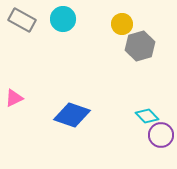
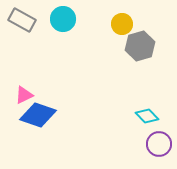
pink triangle: moved 10 px right, 3 px up
blue diamond: moved 34 px left
purple circle: moved 2 px left, 9 px down
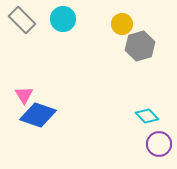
gray rectangle: rotated 16 degrees clockwise
pink triangle: rotated 36 degrees counterclockwise
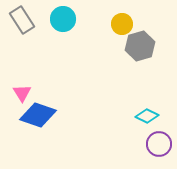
gray rectangle: rotated 12 degrees clockwise
pink triangle: moved 2 px left, 2 px up
cyan diamond: rotated 20 degrees counterclockwise
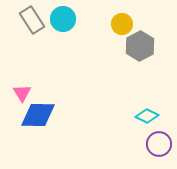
gray rectangle: moved 10 px right
gray hexagon: rotated 12 degrees counterclockwise
blue diamond: rotated 18 degrees counterclockwise
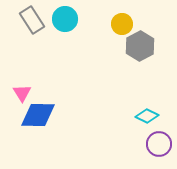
cyan circle: moved 2 px right
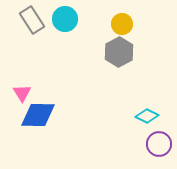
gray hexagon: moved 21 px left, 6 px down
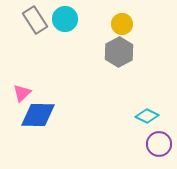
gray rectangle: moved 3 px right
pink triangle: rotated 18 degrees clockwise
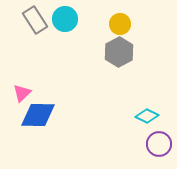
yellow circle: moved 2 px left
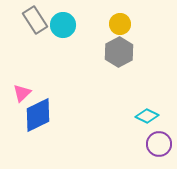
cyan circle: moved 2 px left, 6 px down
blue diamond: rotated 27 degrees counterclockwise
